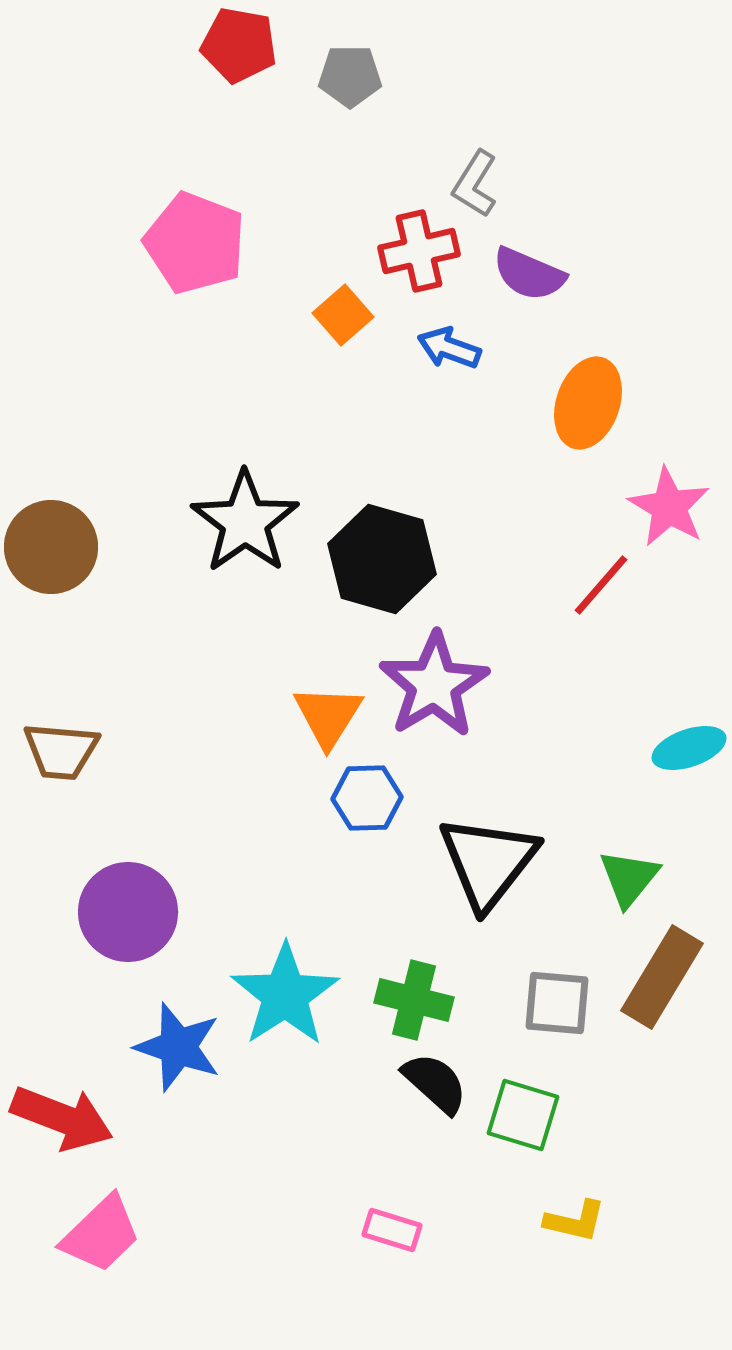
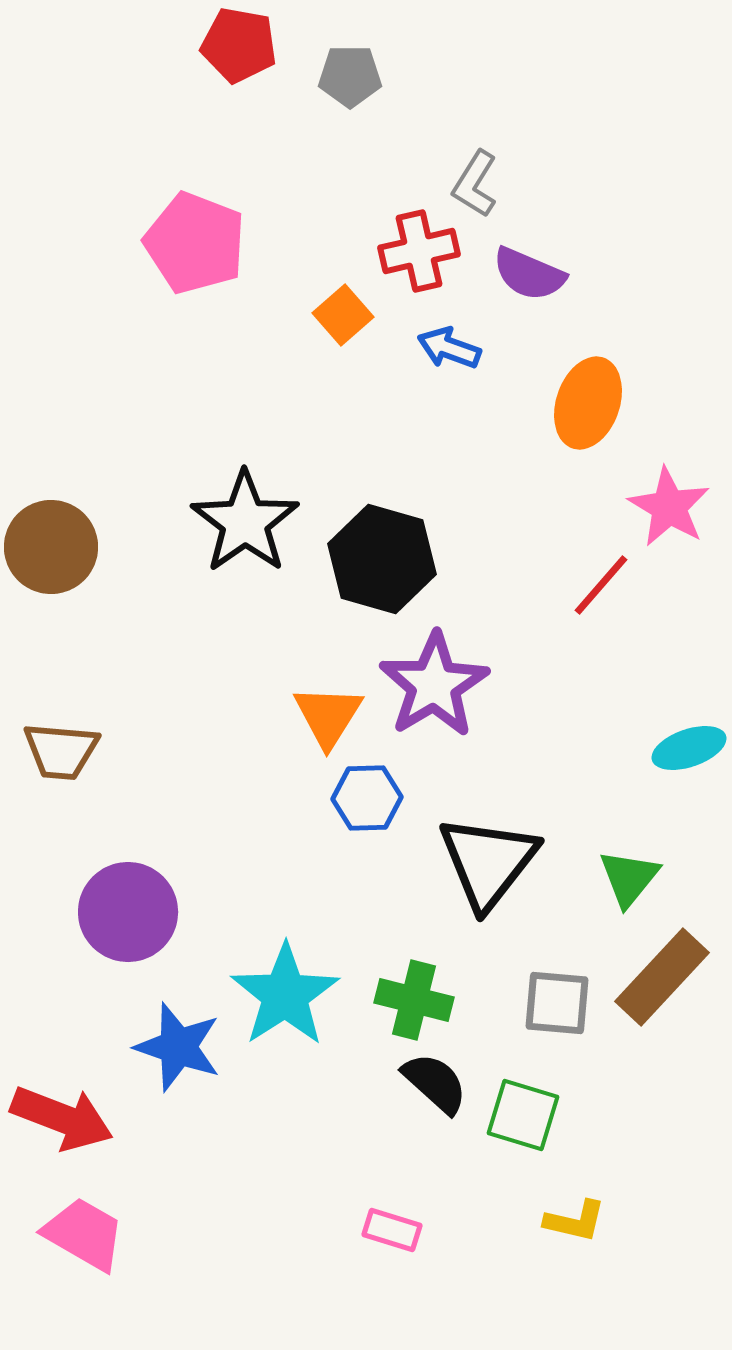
brown rectangle: rotated 12 degrees clockwise
pink trapezoid: moved 17 px left; rotated 106 degrees counterclockwise
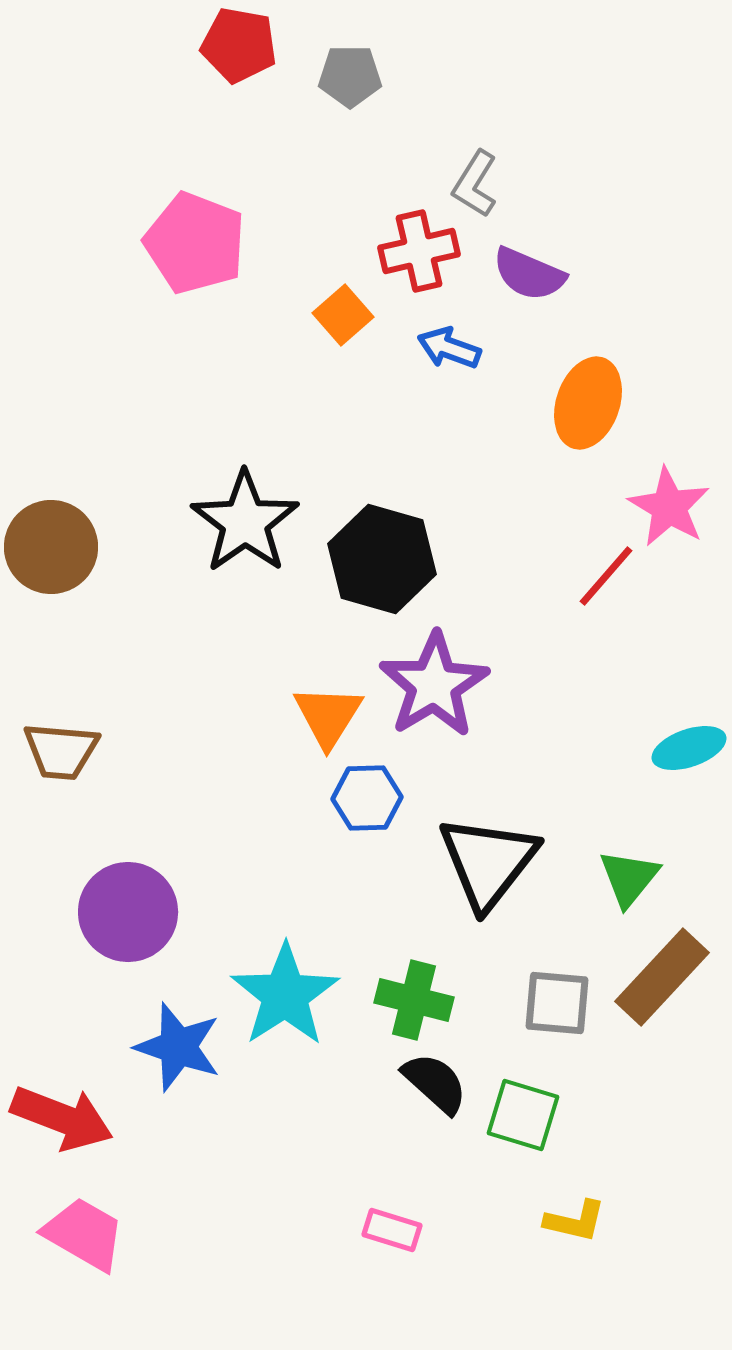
red line: moved 5 px right, 9 px up
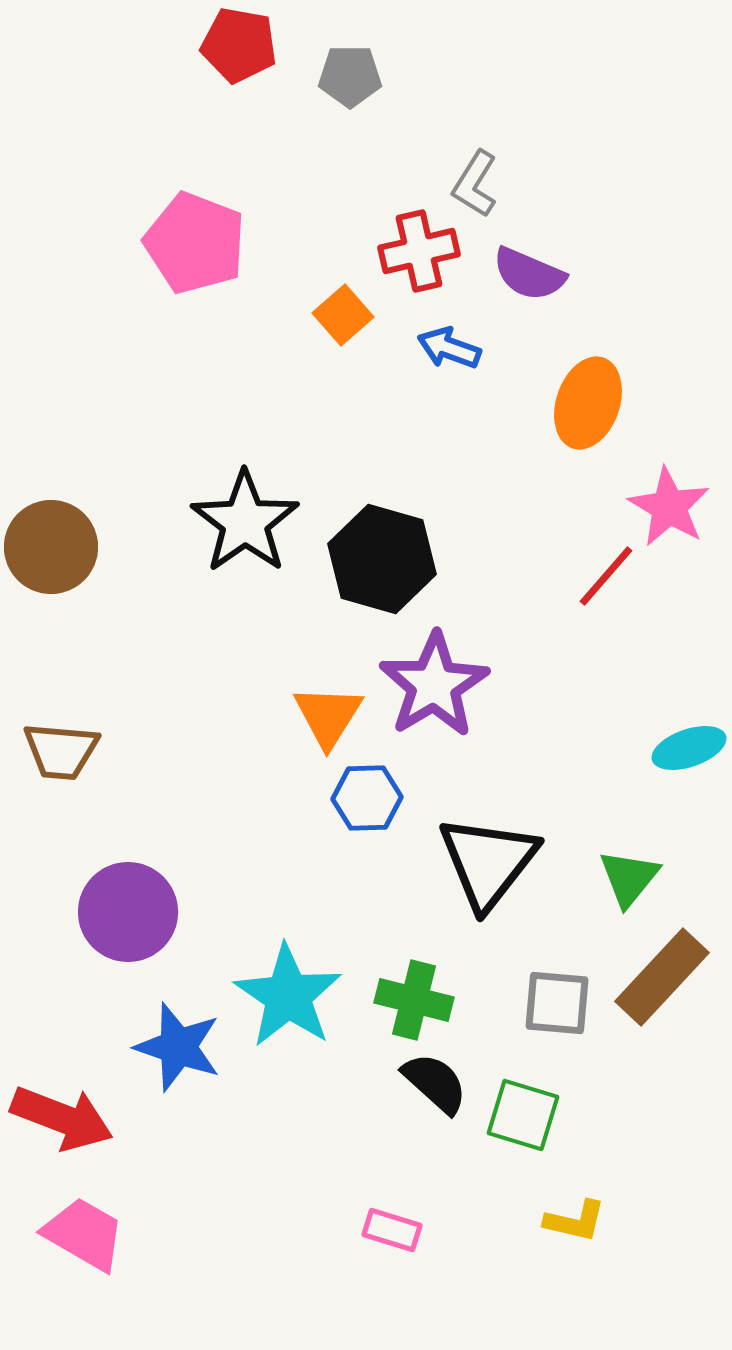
cyan star: moved 3 px right, 1 px down; rotated 5 degrees counterclockwise
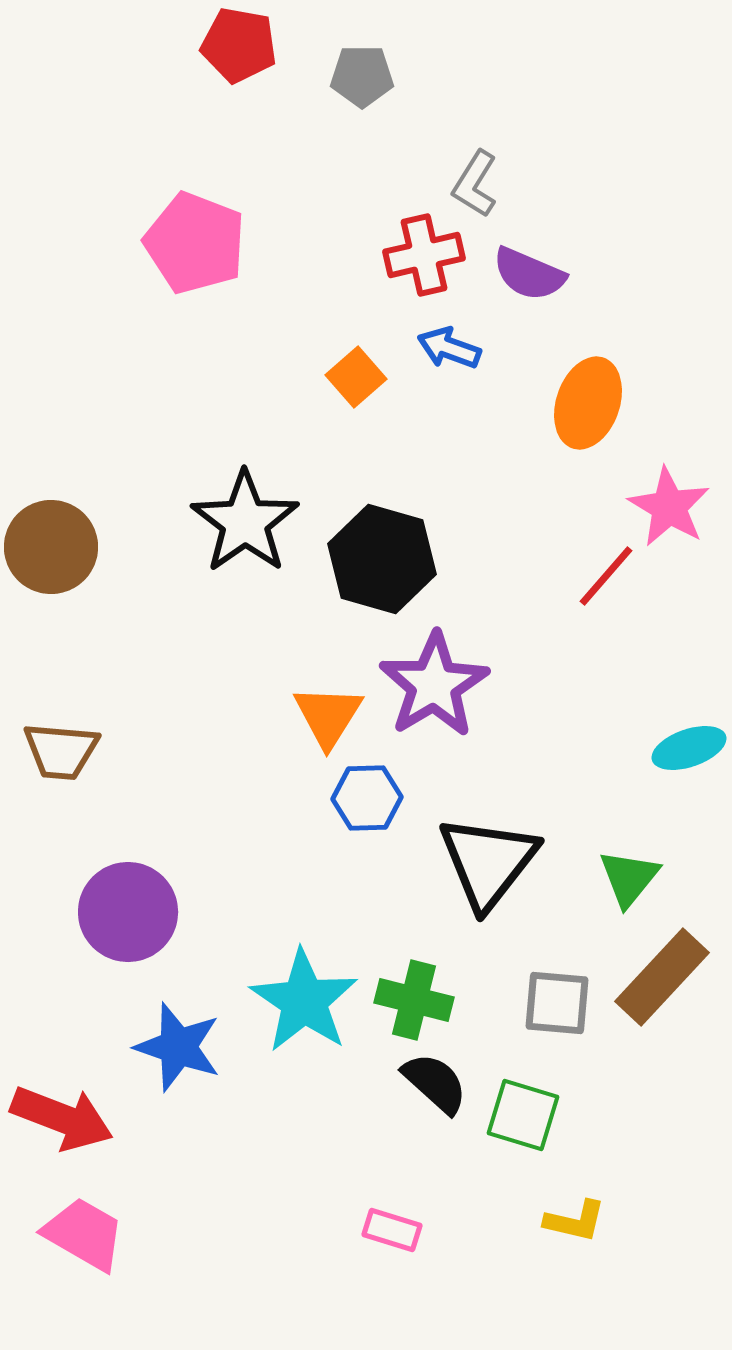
gray pentagon: moved 12 px right
red cross: moved 5 px right, 4 px down
orange square: moved 13 px right, 62 px down
cyan star: moved 16 px right, 5 px down
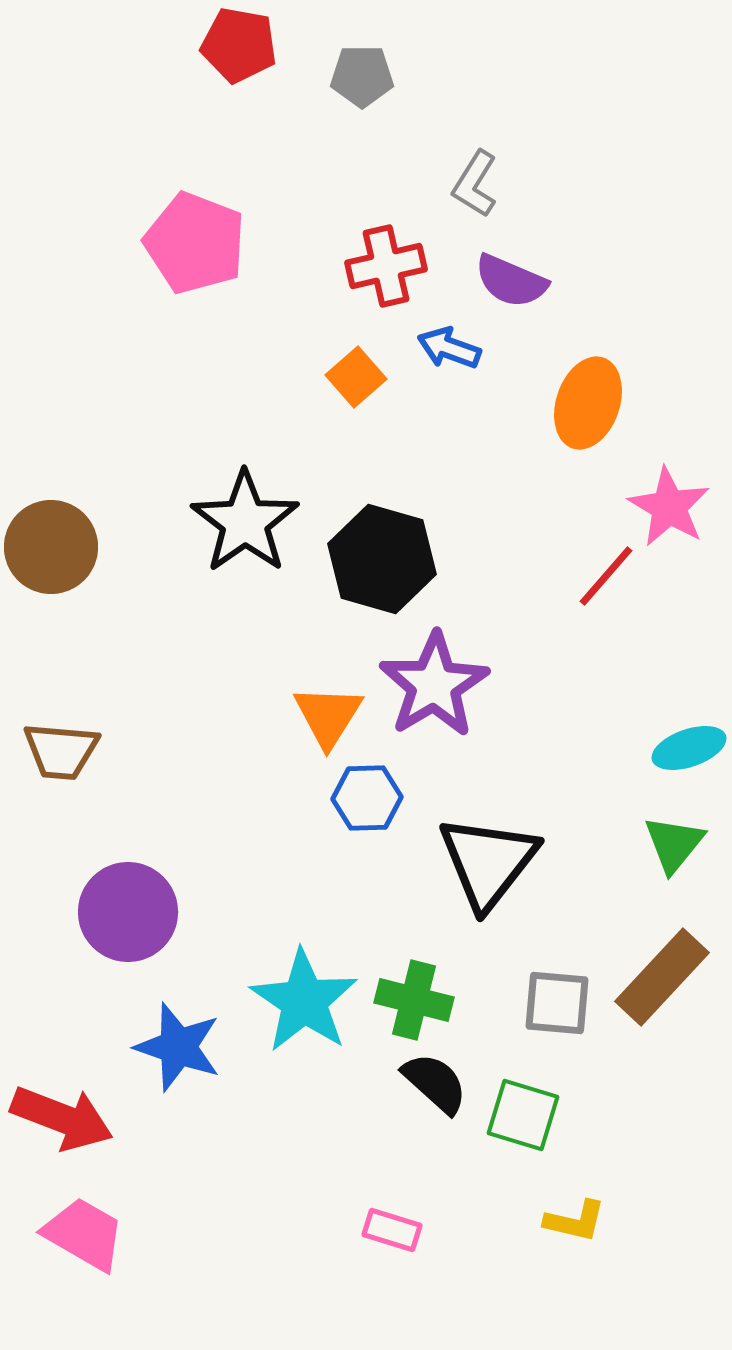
red cross: moved 38 px left, 11 px down
purple semicircle: moved 18 px left, 7 px down
green triangle: moved 45 px right, 34 px up
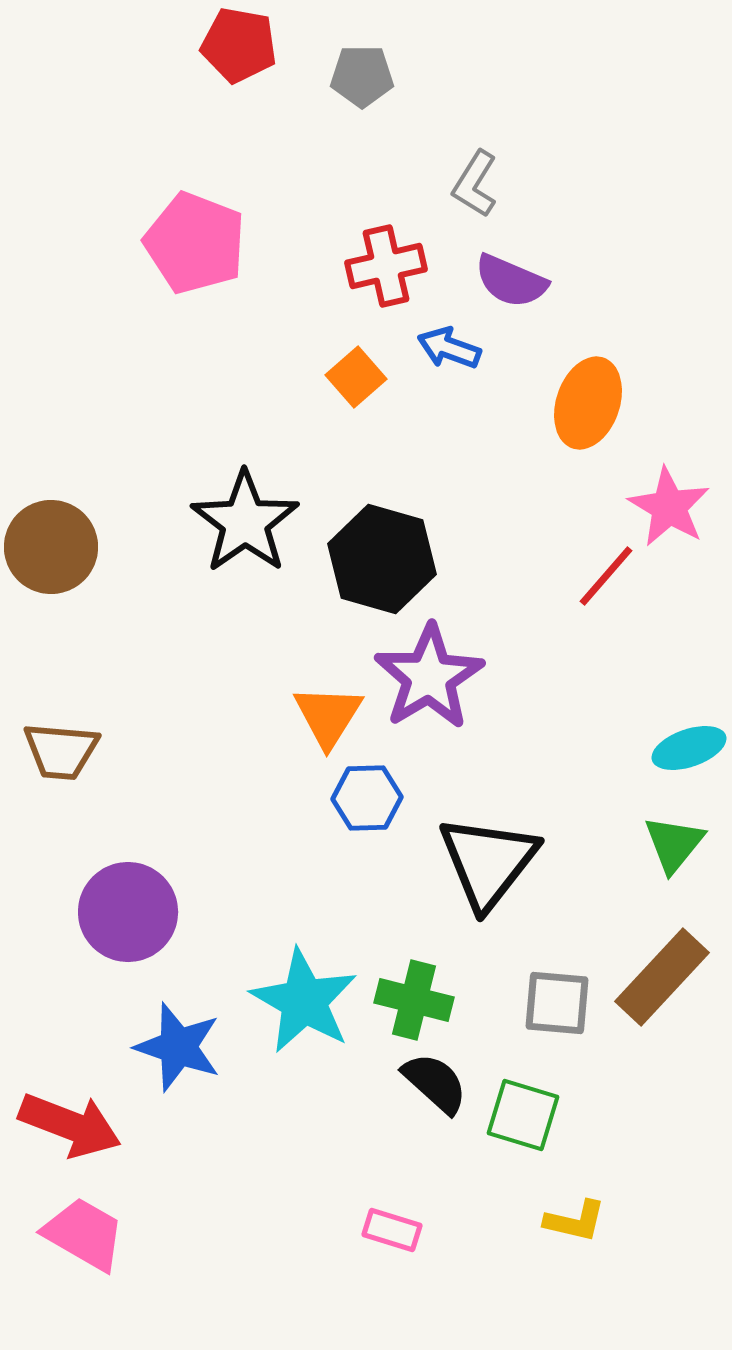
purple star: moved 5 px left, 8 px up
cyan star: rotated 4 degrees counterclockwise
red arrow: moved 8 px right, 7 px down
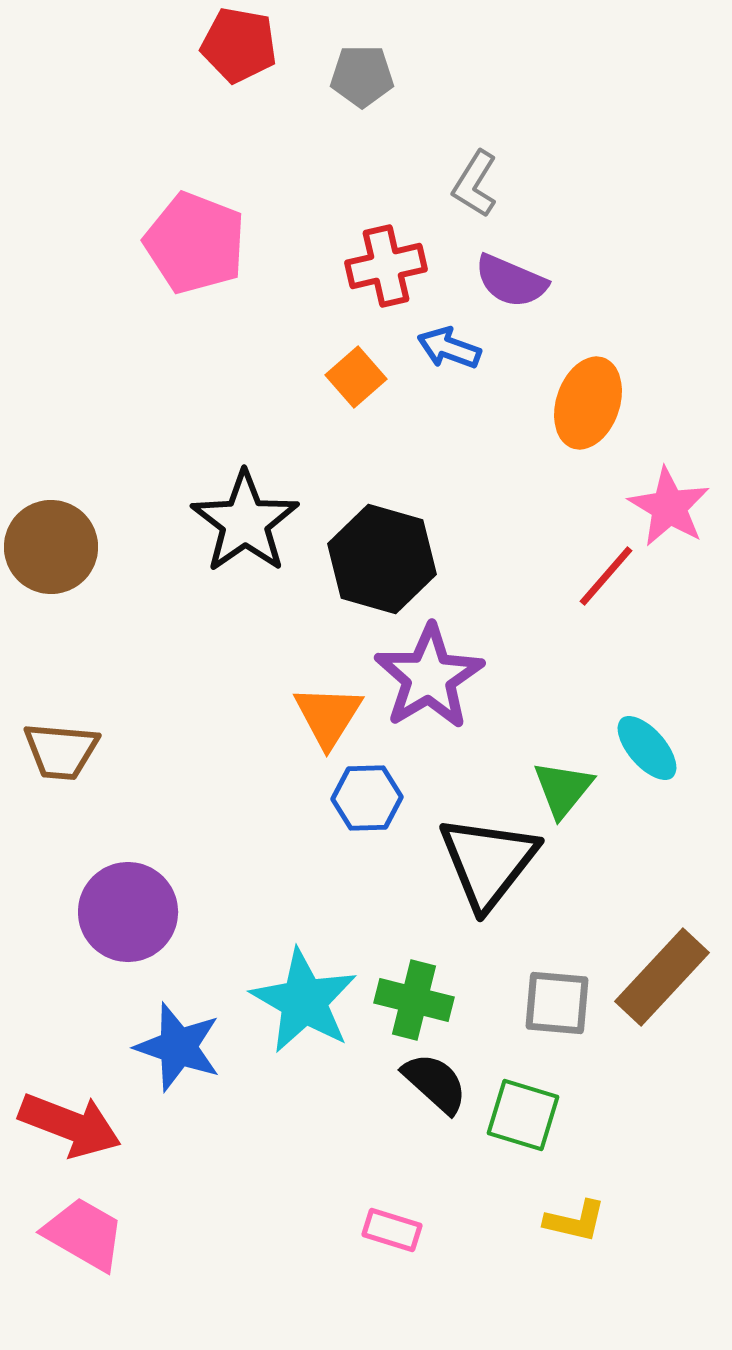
cyan ellipse: moved 42 px left; rotated 68 degrees clockwise
green triangle: moved 111 px left, 55 px up
